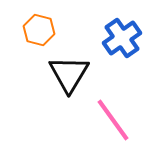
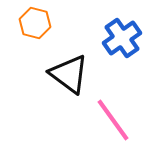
orange hexagon: moved 4 px left, 7 px up
black triangle: rotated 24 degrees counterclockwise
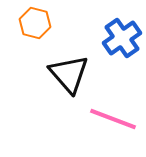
black triangle: rotated 12 degrees clockwise
pink line: moved 1 px up; rotated 33 degrees counterclockwise
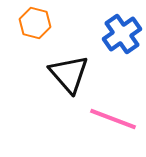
blue cross: moved 4 px up
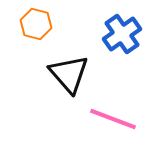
orange hexagon: moved 1 px right, 1 px down
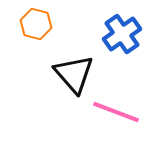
black triangle: moved 5 px right
pink line: moved 3 px right, 7 px up
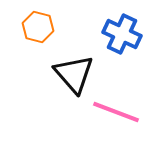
orange hexagon: moved 2 px right, 3 px down
blue cross: rotated 30 degrees counterclockwise
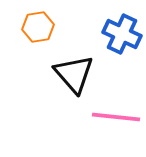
orange hexagon: rotated 24 degrees counterclockwise
pink line: moved 5 px down; rotated 15 degrees counterclockwise
